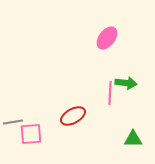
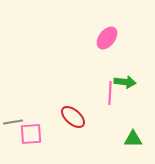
green arrow: moved 1 px left, 1 px up
red ellipse: moved 1 px down; rotated 70 degrees clockwise
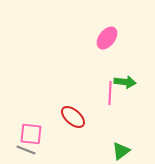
gray line: moved 13 px right, 28 px down; rotated 30 degrees clockwise
pink square: rotated 10 degrees clockwise
green triangle: moved 12 px left, 12 px down; rotated 36 degrees counterclockwise
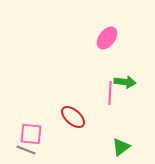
green triangle: moved 4 px up
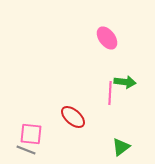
pink ellipse: rotated 75 degrees counterclockwise
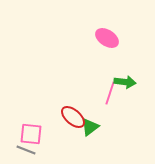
pink ellipse: rotated 20 degrees counterclockwise
pink line: rotated 15 degrees clockwise
green triangle: moved 31 px left, 20 px up
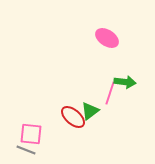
green triangle: moved 16 px up
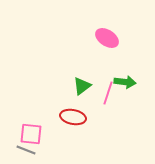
pink line: moved 2 px left
green triangle: moved 8 px left, 25 px up
red ellipse: rotated 30 degrees counterclockwise
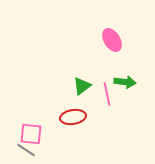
pink ellipse: moved 5 px right, 2 px down; rotated 25 degrees clockwise
pink line: moved 1 px left, 1 px down; rotated 30 degrees counterclockwise
red ellipse: rotated 20 degrees counterclockwise
gray line: rotated 12 degrees clockwise
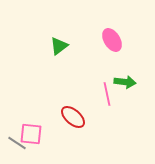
green triangle: moved 23 px left, 40 px up
red ellipse: rotated 50 degrees clockwise
gray line: moved 9 px left, 7 px up
